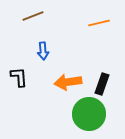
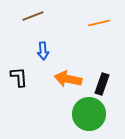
orange arrow: moved 3 px up; rotated 20 degrees clockwise
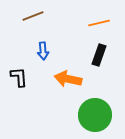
black rectangle: moved 3 px left, 29 px up
green circle: moved 6 px right, 1 px down
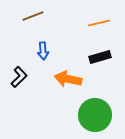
black rectangle: moved 1 px right, 2 px down; rotated 55 degrees clockwise
black L-shape: rotated 50 degrees clockwise
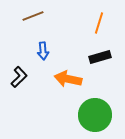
orange line: rotated 60 degrees counterclockwise
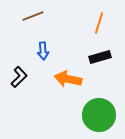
green circle: moved 4 px right
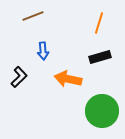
green circle: moved 3 px right, 4 px up
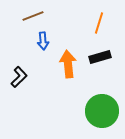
blue arrow: moved 10 px up
orange arrow: moved 15 px up; rotated 72 degrees clockwise
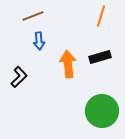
orange line: moved 2 px right, 7 px up
blue arrow: moved 4 px left
